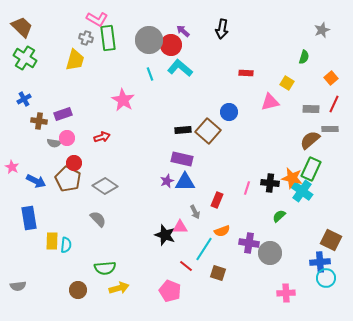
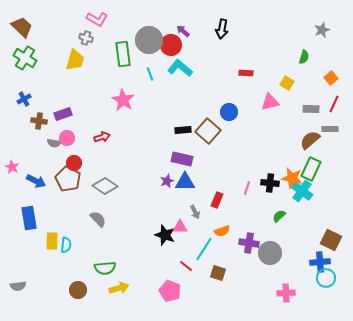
green rectangle at (108, 38): moved 15 px right, 16 px down
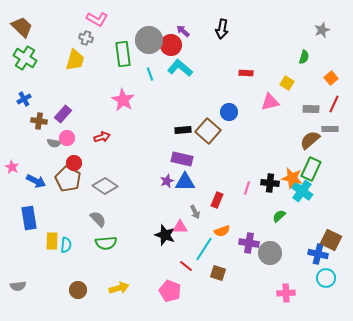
purple rectangle at (63, 114): rotated 30 degrees counterclockwise
blue cross at (320, 262): moved 2 px left, 8 px up; rotated 18 degrees clockwise
green semicircle at (105, 268): moved 1 px right, 25 px up
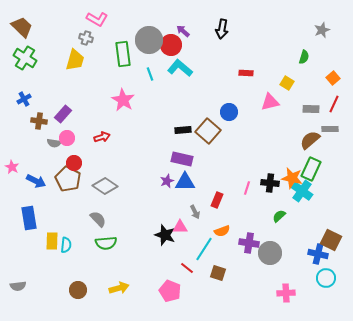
orange square at (331, 78): moved 2 px right
red line at (186, 266): moved 1 px right, 2 px down
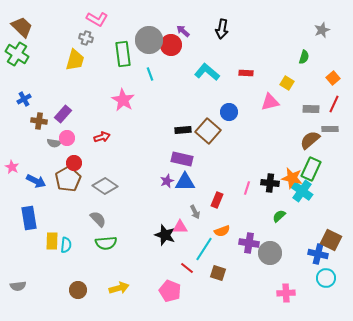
green cross at (25, 58): moved 8 px left, 4 px up
cyan L-shape at (180, 68): moved 27 px right, 4 px down
brown pentagon at (68, 179): rotated 15 degrees clockwise
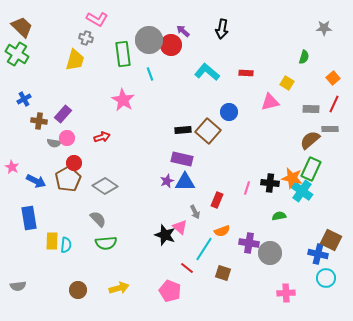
gray star at (322, 30): moved 2 px right, 2 px up; rotated 21 degrees clockwise
green semicircle at (279, 216): rotated 32 degrees clockwise
pink triangle at (180, 227): rotated 42 degrees clockwise
brown square at (218, 273): moved 5 px right
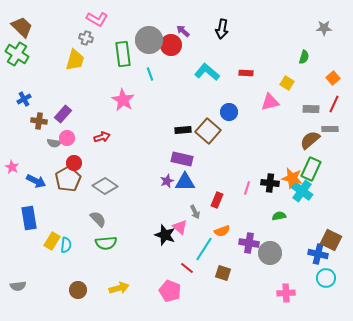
yellow rectangle at (52, 241): rotated 30 degrees clockwise
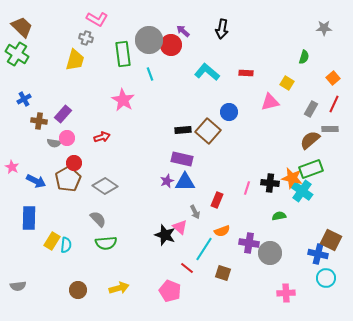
gray rectangle at (311, 109): rotated 63 degrees counterclockwise
green rectangle at (311, 169): rotated 45 degrees clockwise
blue rectangle at (29, 218): rotated 10 degrees clockwise
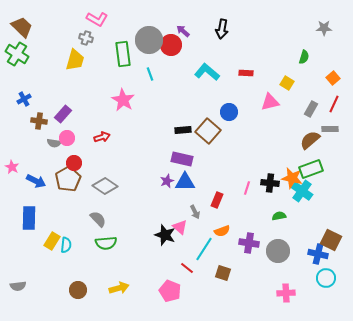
gray circle at (270, 253): moved 8 px right, 2 px up
